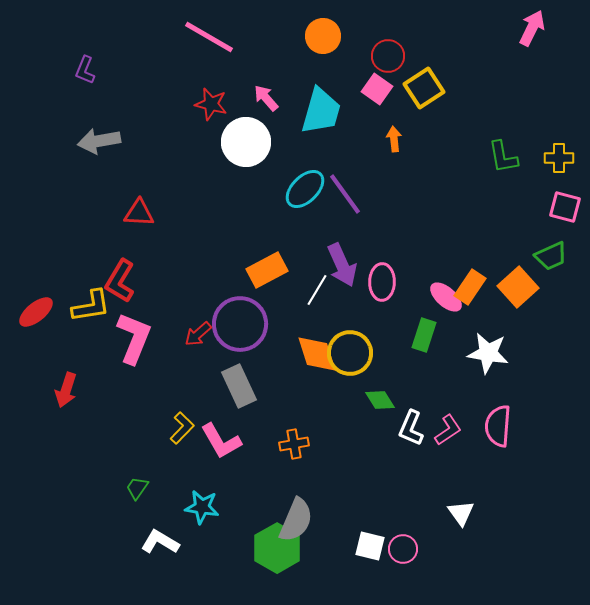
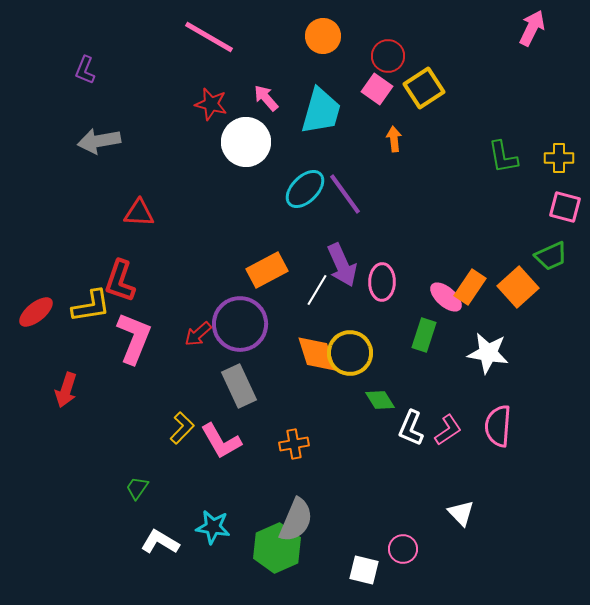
red L-shape at (120, 281): rotated 12 degrees counterclockwise
cyan star at (202, 507): moved 11 px right, 20 px down
white triangle at (461, 513): rotated 8 degrees counterclockwise
white square at (370, 546): moved 6 px left, 24 px down
green hexagon at (277, 548): rotated 6 degrees clockwise
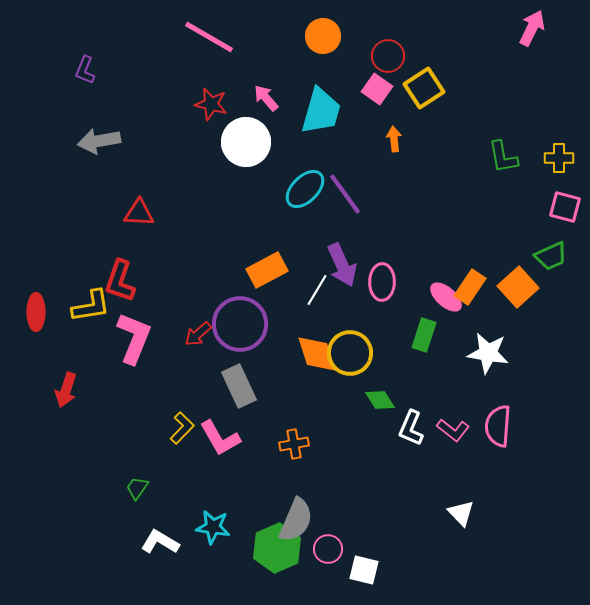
red ellipse at (36, 312): rotated 51 degrees counterclockwise
pink L-shape at (448, 430): moved 5 px right; rotated 72 degrees clockwise
pink L-shape at (221, 441): moved 1 px left, 3 px up
pink circle at (403, 549): moved 75 px left
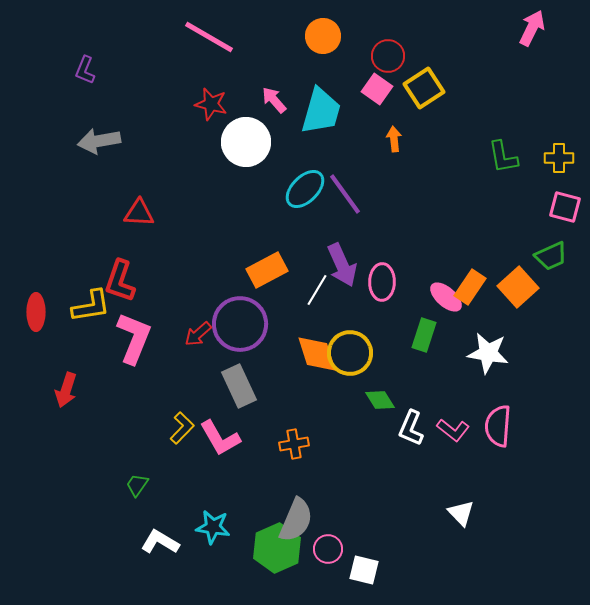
pink arrow at (266, 98): moved 8 px right, 2 px down
green trapezoid at (137, 488): moved 3 px up
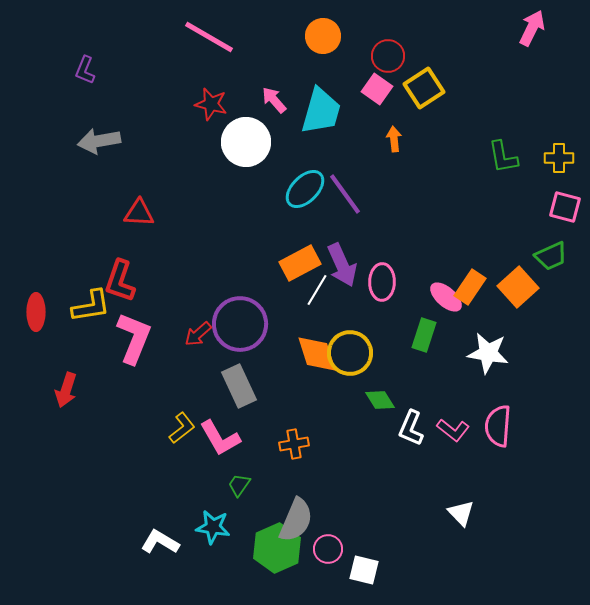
orange rectangle at (267, 270): moved 33 px right, 7 px up
yellow L-shape at (182, 428): rotated 8 degrees clockwise
green trapezoid at (137, 485): moved 102 px right
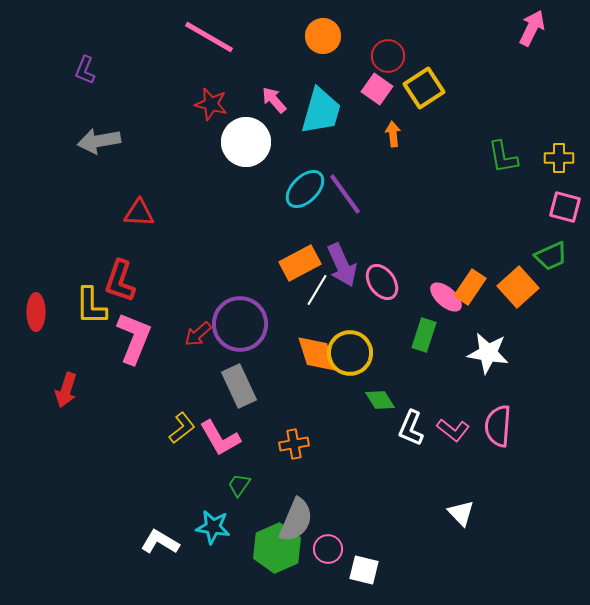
orange arrow at (394, 139): moved 1 px left, 5 px up
pink ellipse at (382, 282): rotated 36 degrees counterclockwise
yellow L-shape at (91, 306): rotated 99 degrees clockwise
